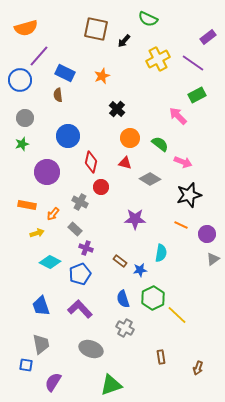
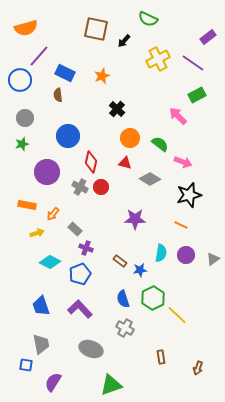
gray cross at (80, 202): moved 15 px up
purple circle at (207, 234): moved 21 px left, 21 px down
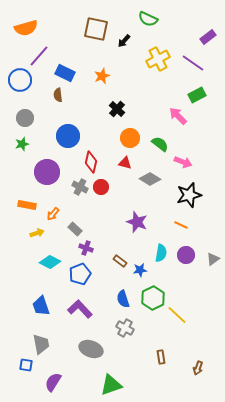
purple star at (135, 219): moved 2 px right, 3 px down; rotated 20 degrees clockwise
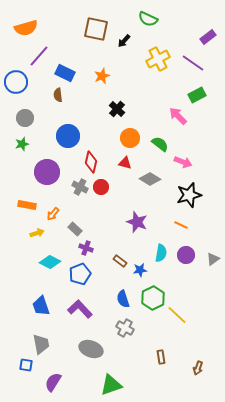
blue circle at (20, 80): moved 4 px left, 2 px down
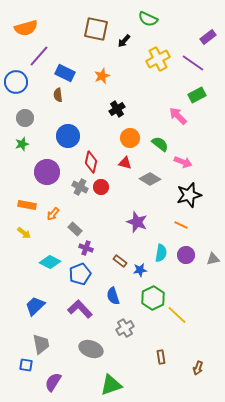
black cross at (117, 109): rotated 14 degrees clockwise
yellow arrow at (37, 233): moved 13 px left; rotated 56 degrees clockwise
gray triangle at (213, 259): rotated 24 degrees clockwise
blue semicircle at (123, 299): moved 10 px left, 3 px up
blue trapezoid at (41, 306): moved 6 px left; rotated 65 degrees clockwise
gray cross at (125, 328): rotated 30 degrees clockwise
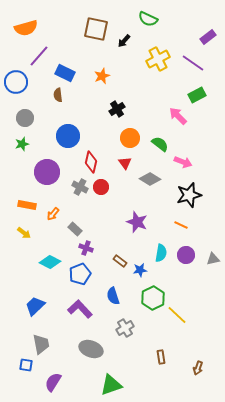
red triangle at (125, 163): rotated 40 degrees clockwise
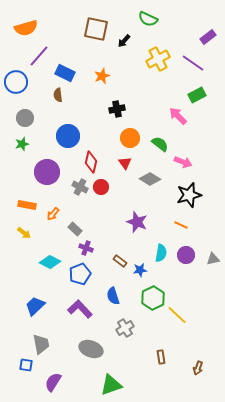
black cross at (117, 109): rotated 21 degrees clockwise
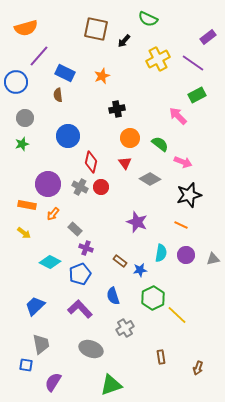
purple circle at (47, 172): moved 1 px right, 12 px down
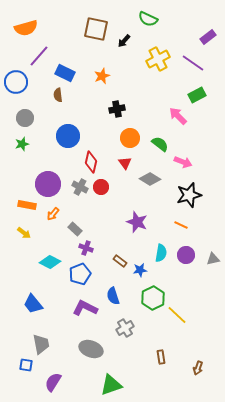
blue trapezoid at (35, 306): moved 2 px left, 2 px up; rotated 85 degrees counterclockwise
purple L-shape at (80, 309): moved 5 px right, 1 px up; rotated 20 degrees counterclockwise
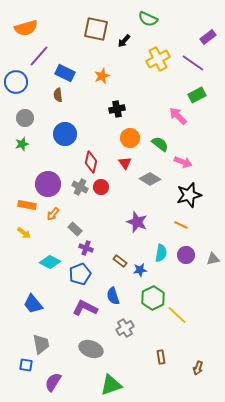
blue circle at (68, 136): moved 3 px left, 2 px up
